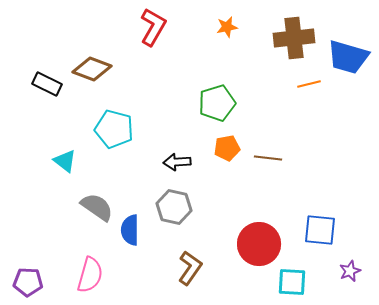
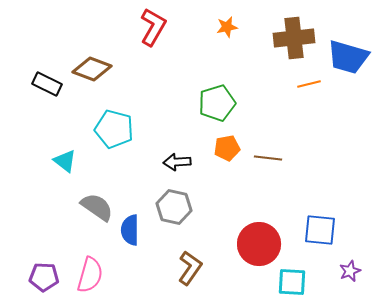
purple pentagon: moved 16 px right, 5 px up
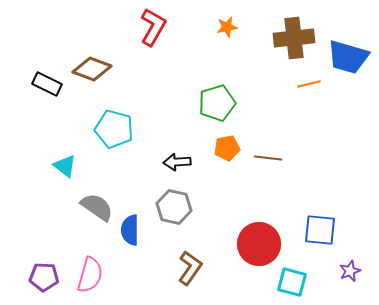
cyan triangle: moved 5 px down
cyan square: rotated 12 degrees clockwise
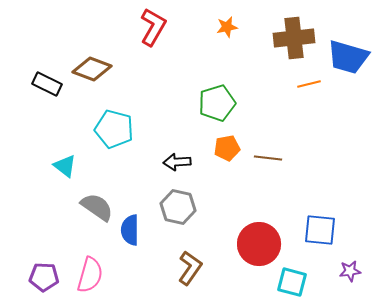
gray hexagon: moved 4 px right
purple star: rotated 15 degrees clockwise
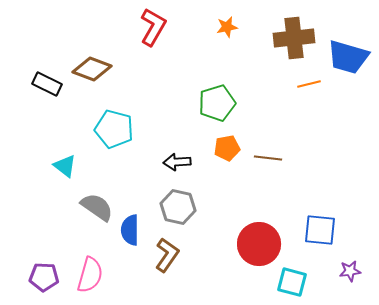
brown L-shape: moved 23 px left, 13 px up
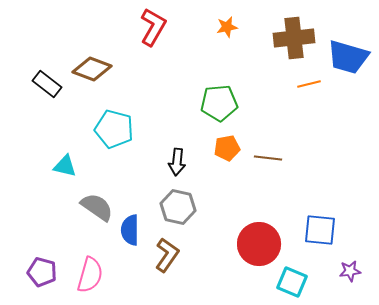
black rectangle: rotated 12 degrees clockwise
green pentagon: moved 2 px right; rotated 12 degrees clockwise
black arrow: rotated 80 degrees counterclockwise
cyan triangle: rotated 25 degrees counterclockwise
purple pentagon: moved 2 px left, 5 px up; rotated 12 degrees clockwise
cyan square: rotated 8 degrees clockwise
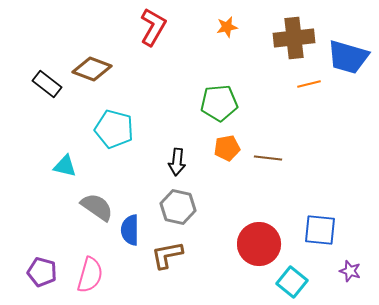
brown L-shape: rotated 136 degrees counterclockwise
purple star: rotated 25 degrees clockwise
cyan square: rotated 16 degrees clockwise
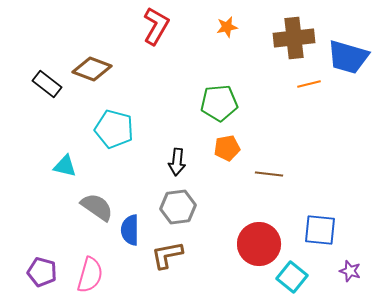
red L-shape: moved 3 px right, 1 px up
brown line: moved 1 px right, 16 px down
gray hexagon: rotated 20 degrees counterclockwise
cyan square: moved 5 px up
